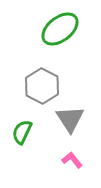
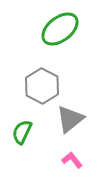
gray triangle: rotated 24 degrees clockwise
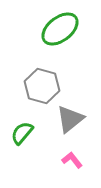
gray hexagon: rotated 12 degrees counterclockwise
green semicircle: moved 1 px down; rotated 15 degrees clockwise
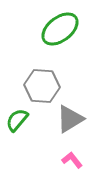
gray hexagon: rotated 12 degrees counterclockwise
gray triangle: rotated 8 degrees clockwise
green semicircle: moved 5 px left, 13 px up
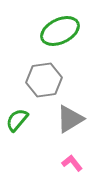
green ellipse: moved 2 px down; rotated 12 degrees clockwise
gray hexagon: moved 2 px right, 6 px up; rotated 12 degrees counterclockwise
pink L-shape: moved 3 px down
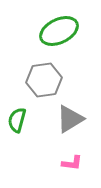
green ellipse: moved 1 px left
green semicircle: rotated 25 degrees counterclockwise
pink L-shape: rotated 135 degrees clockwise
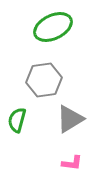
green ellipse: moved 6 px left, 4 px up
